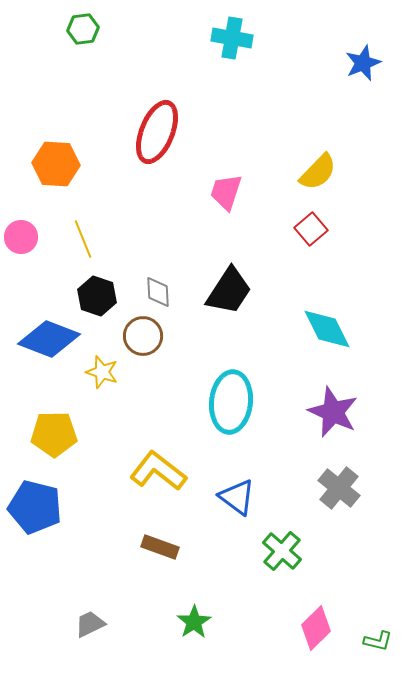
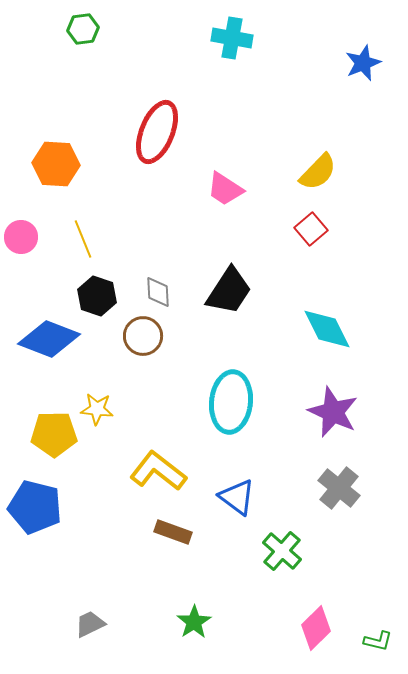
pink trapezoid: moved 1 px left, 3 px up; rotated 75 degrees counterclockwise
yellow star: moved 5 px left, 37 px down; rotated 12 degrees counterclockwise
brown rectangle: moved 13 px right, 15 px up
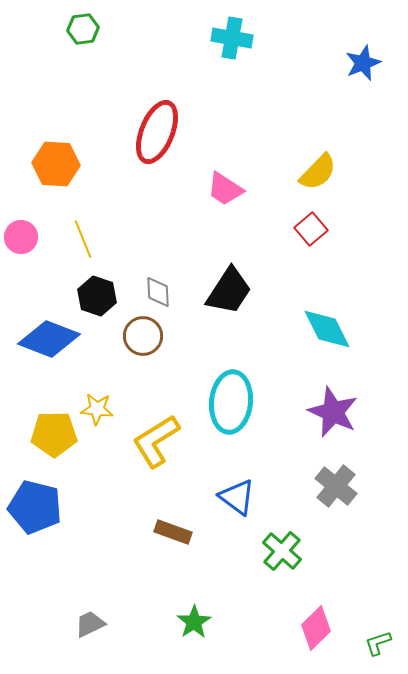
yellow L-shape: moved 2 px left, 30 px up; rotated 70 degrees counterclockwise
gray cross: moved 3 px left, 2 px up
green L-shape: moved 2 px down; rotated 148 degrees clockwise
